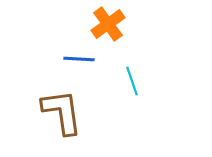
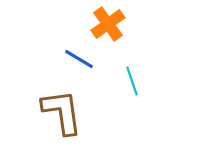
blue line: rotated 28 degrees clockwise
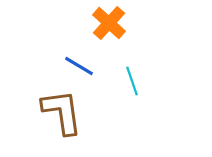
orange cross: moved 1 px right, 1 px up; rotated 12 degrees counterclockwise
blue line: moved 7 px down
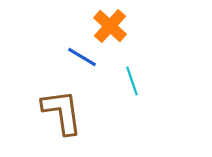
orange cross: moved 1 px right, 3 px down
blue line: moved 3 px right, 9 px up
